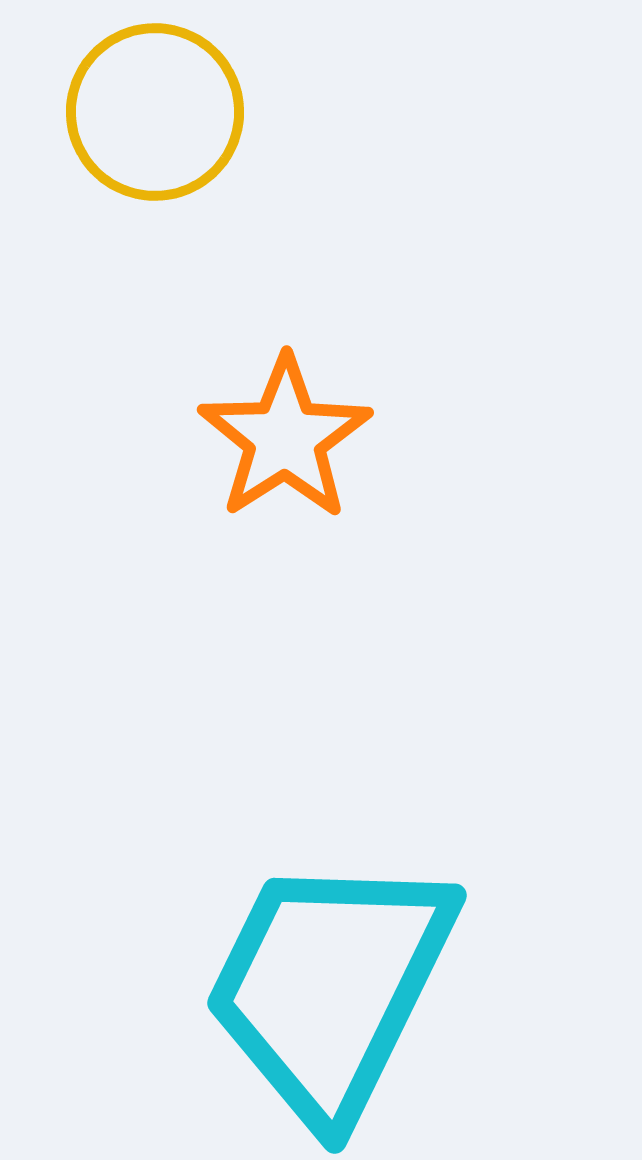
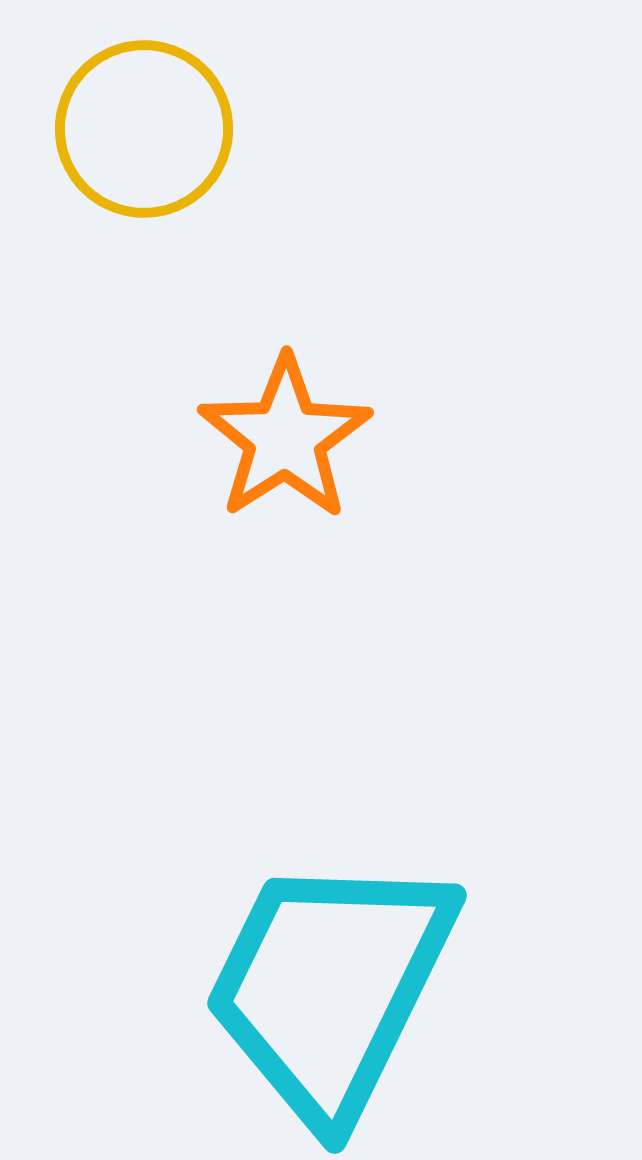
yellow circle: moved 11 px left, 17 px down
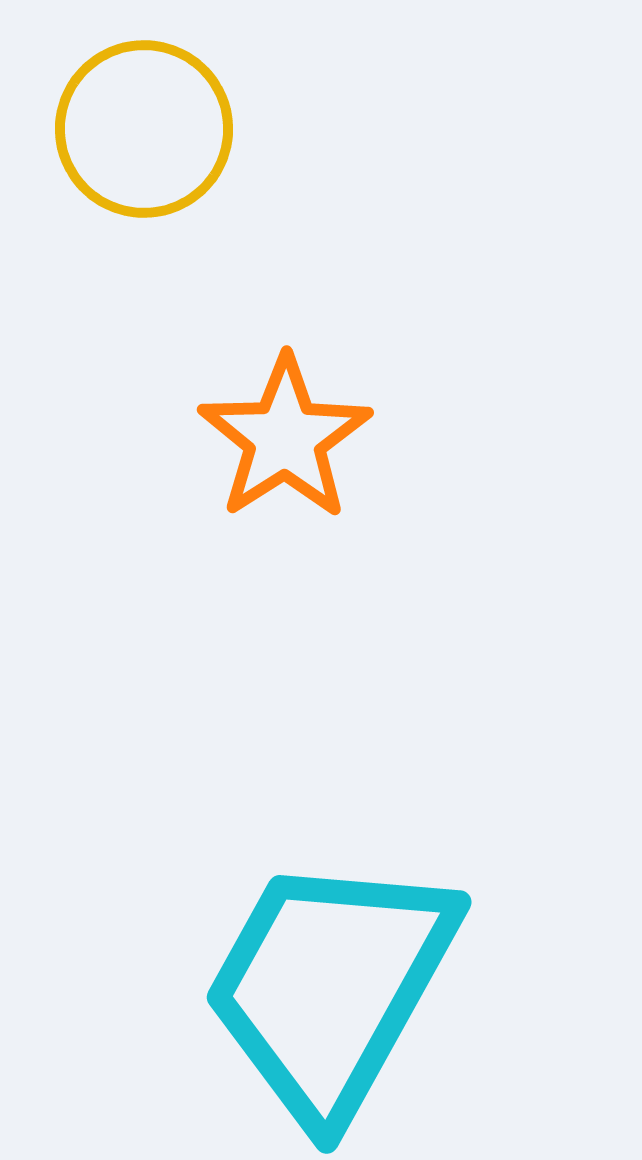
cyan trapezoid: rotated 3 degrees clockwise
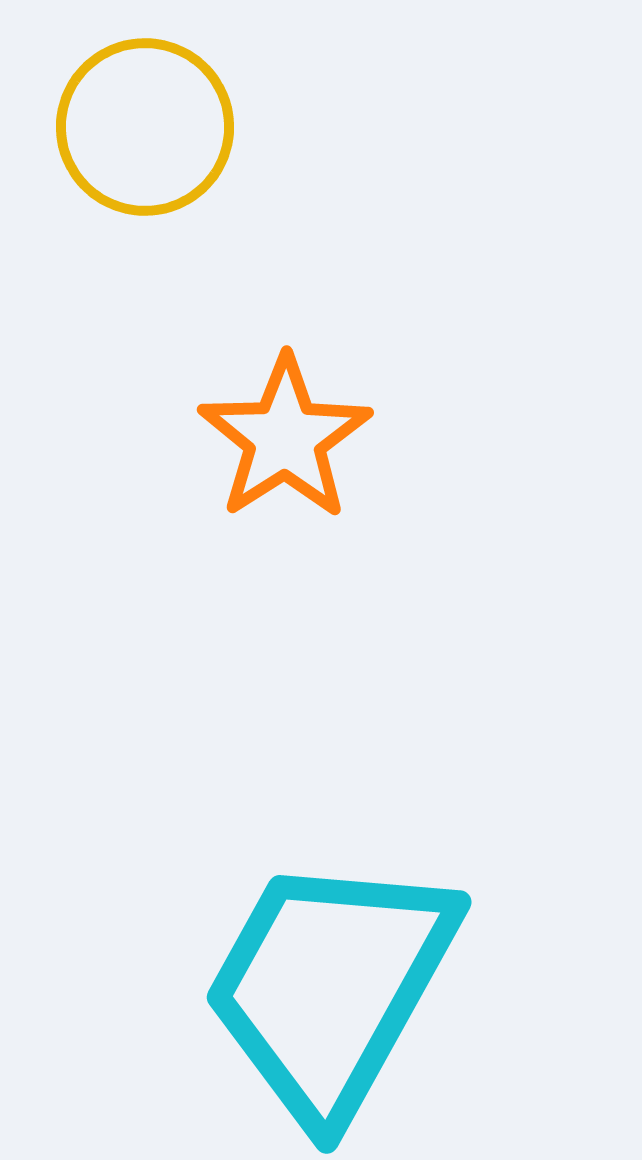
yellow circle: moved 1 px right, 2 px up
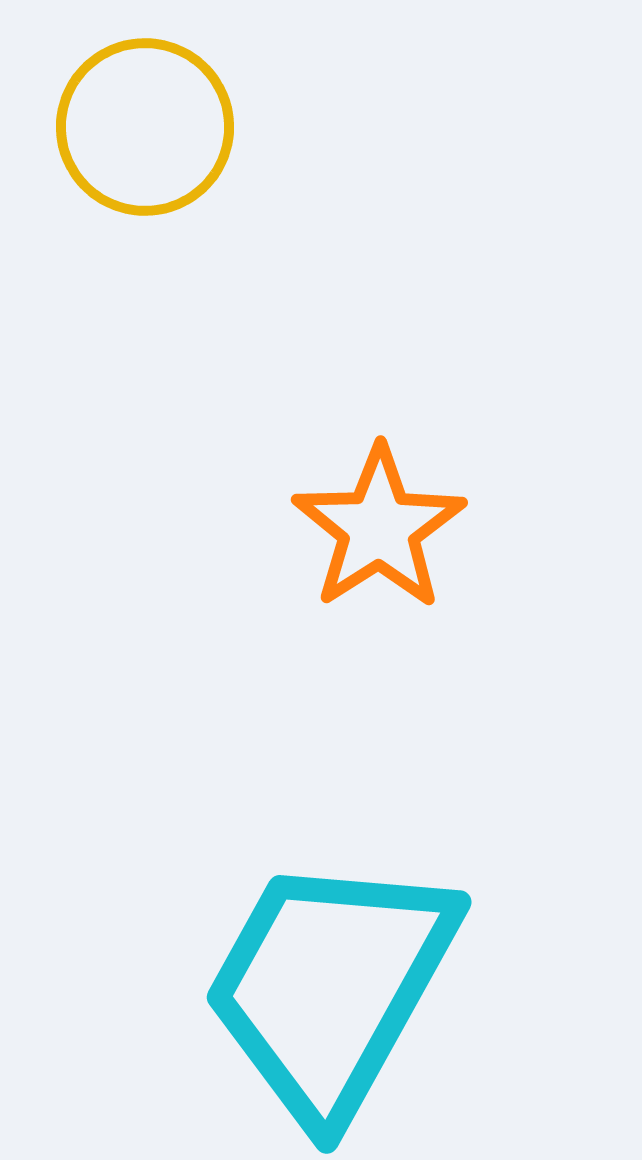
orange star: moved 94 px right, 90 px down
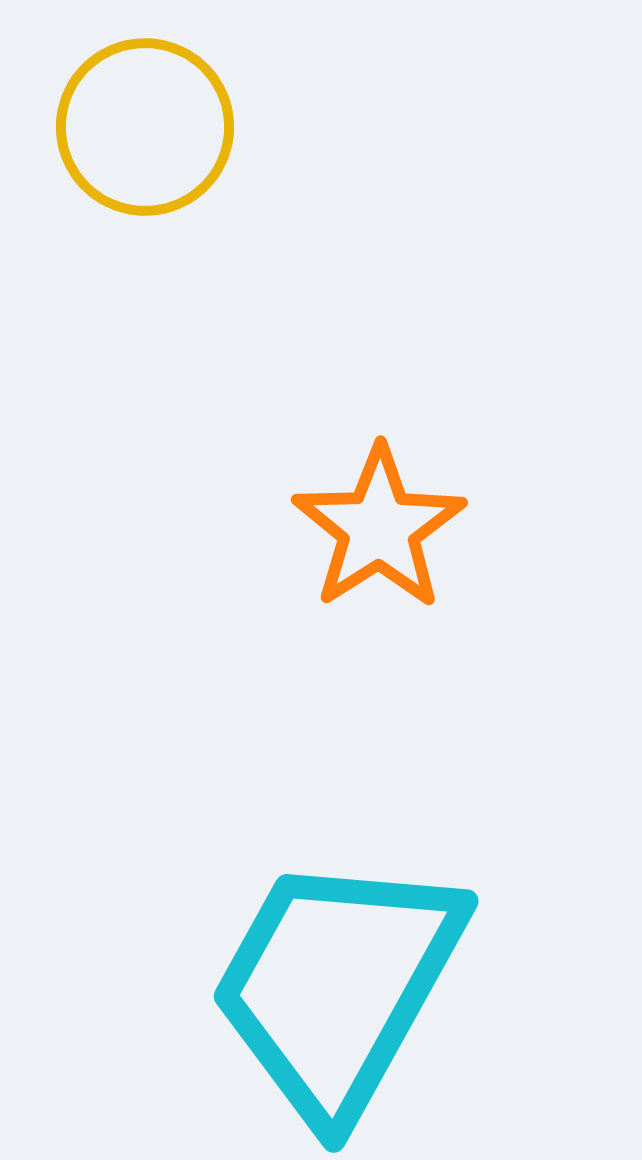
cyan trapezoid: moved 7 px right, 1 px up
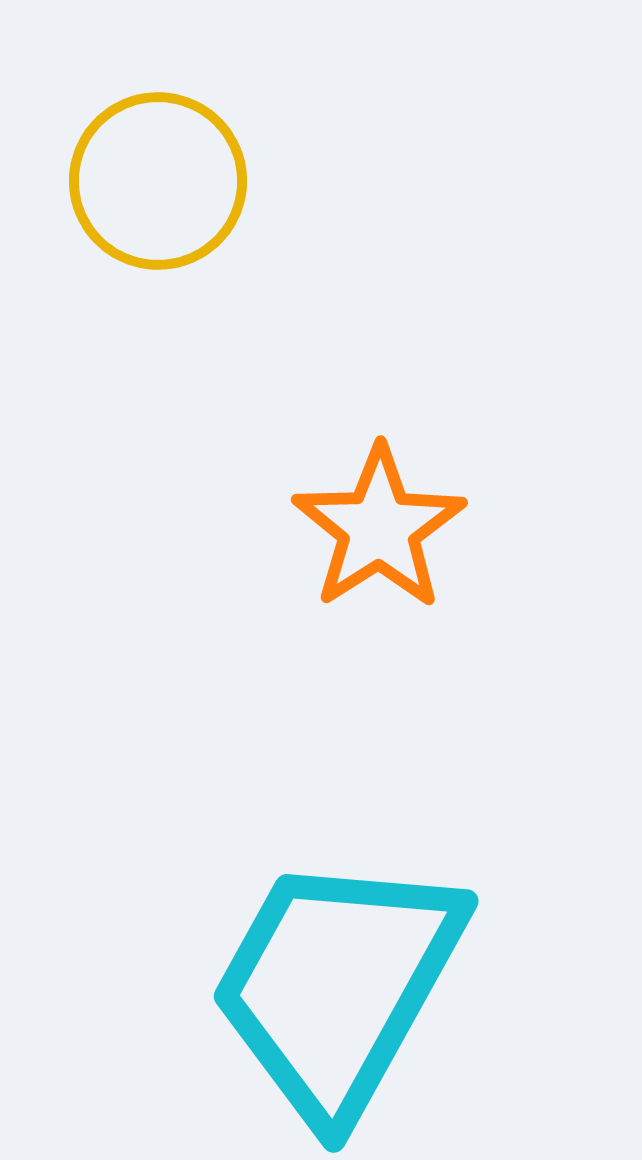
yellow circle: moved 13 px right, 54 px down
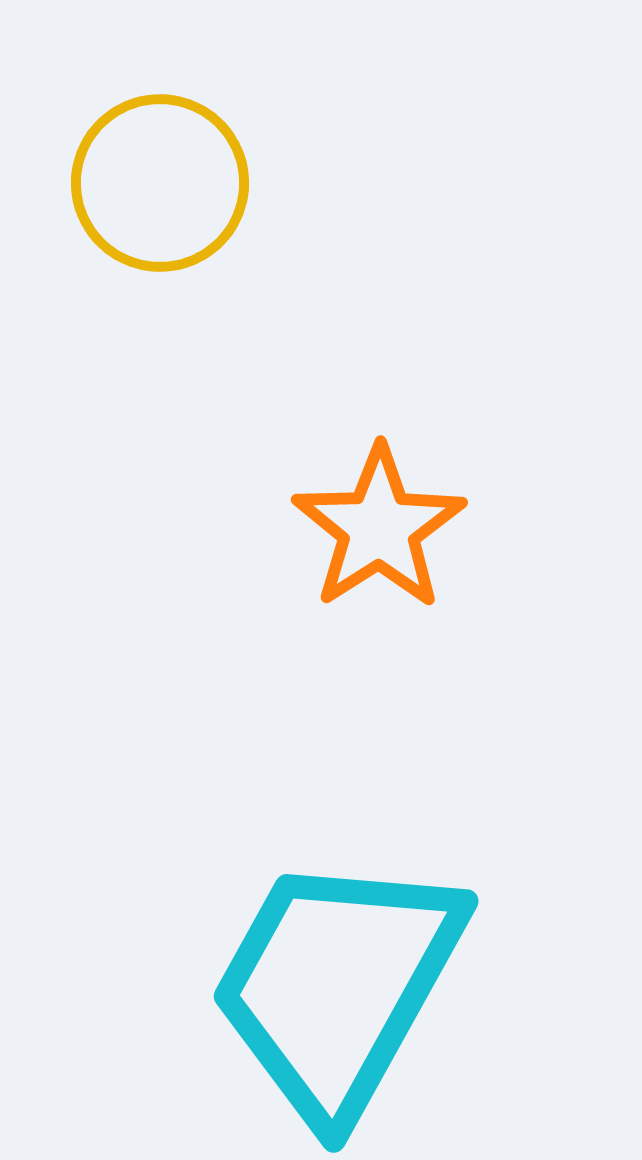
yellow circle: moved 2 px right, 2 px down
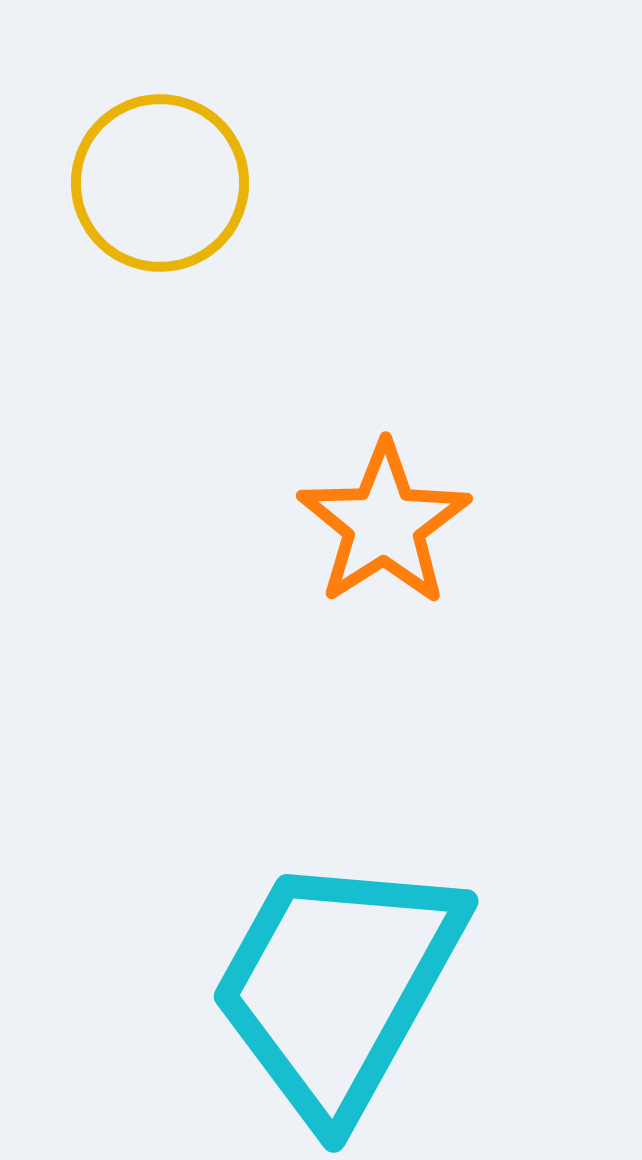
orange star: moved 5 px right, 4 px up
